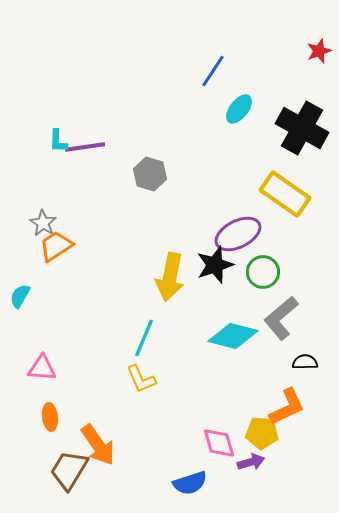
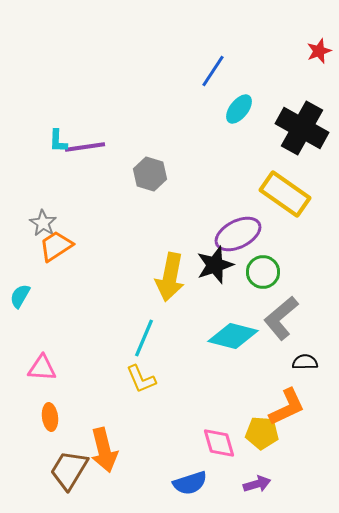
orange arrow: moved 6 px right, 5 px down; rotated 21 degrees clockwise
purple arrow: moved 6 px right, 22 px down
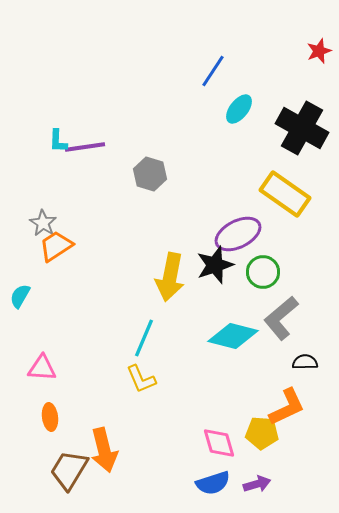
blue semicircle: moved 23 px right
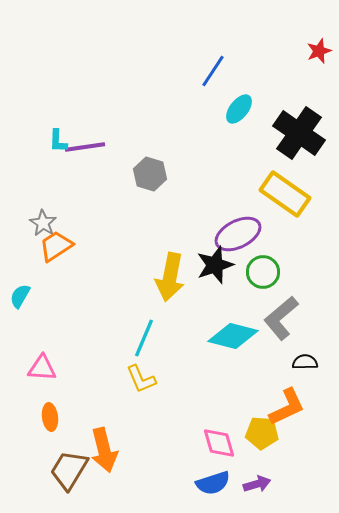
black cross: moved 3 px left, 5 px down; rotated 6 degrees clockwise
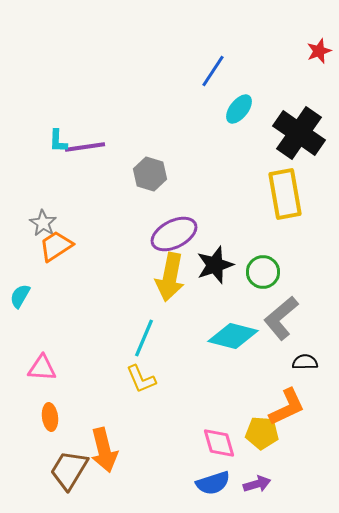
yellow rectangle: rotated 45 degrees clockwise
purple ellipse: moved 64 px left
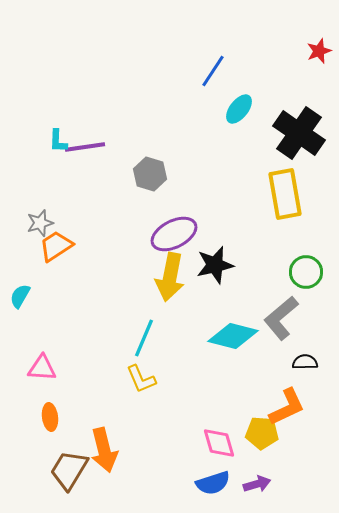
gray star: moved 3 px left; rotated 24 degrees clockwise
black star: rotated 6 degrees clockwise
green circle: moved 43 px right
